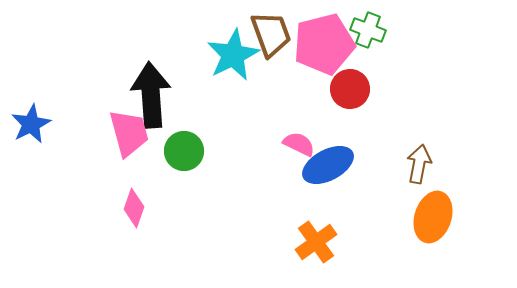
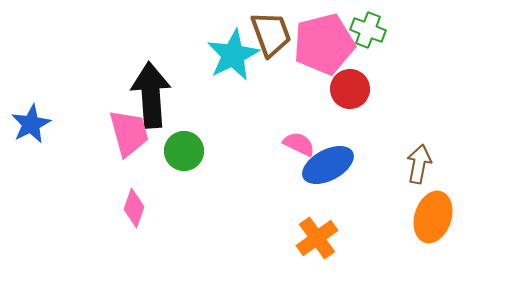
orange cross: moved 1 px right, 4 px up
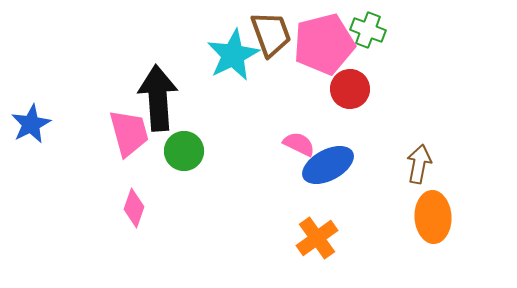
black arrow: moved 7 px right, 3 px down
orange ellipse: rotated 21 degrees counterclockwise
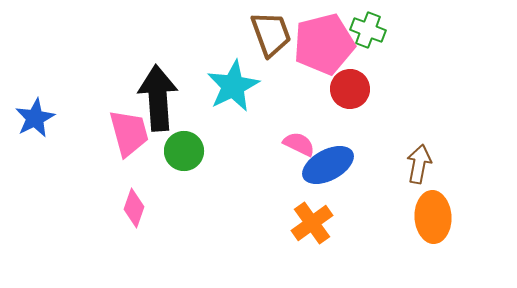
cyan star: moved 31 px down
blue star: moved 4 px right, 6 px up
orange cross: moved 5 px left, 15 px up
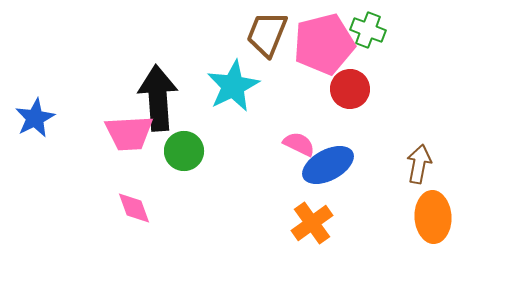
brown trapezoid: moved 4 px left; rotated 138 degrees counterclockwise
pink trapezoid: rotated 102 degrees clockwise
pink diamond: rotated 39 degrees counterclockwise
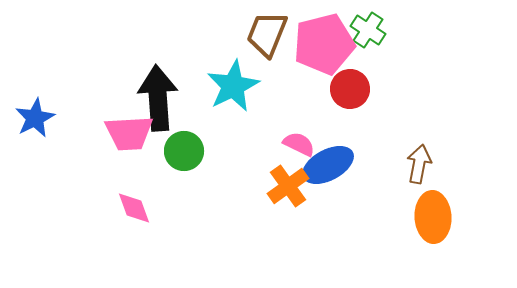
green cross: rotated 12 degrees clockwise
orange cross: moved 24 px left, 37 px up
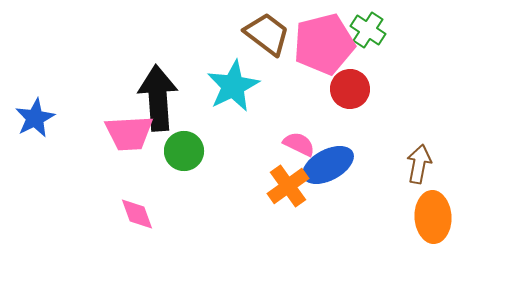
brown trapezoid: rotated 105 degrees clockwise
pink diamond: moved 3 px right, 6 px down
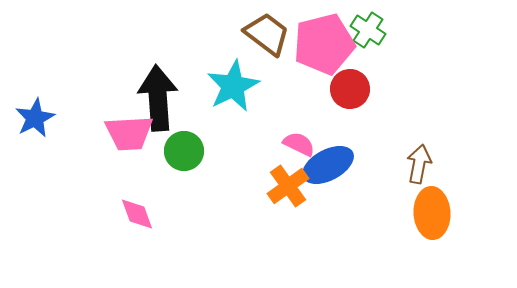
orange ellipse: moved 1 px left, 4 px up
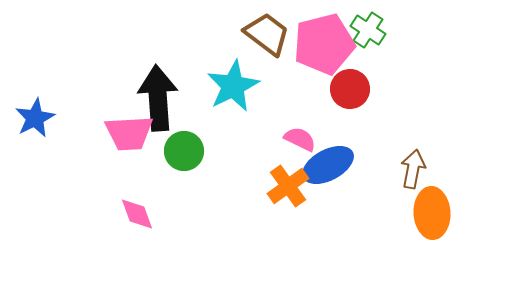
pink semicircle: moved 1 px right, 5 px up
brown arrow: moved 6 px left, 5 px down
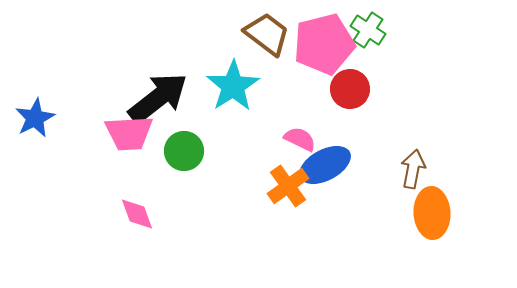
cyan star: rotated 6 degrees counterclockwise
black arrow: rotated 56 degrees clockwise
blue ellipse: moved 3 px left
